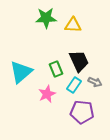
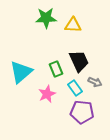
cyan rectangle: moved 1 px right, 3 px down; rotated 70 degrees counterclockwise
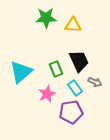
purple pentagon: moved 11 px left; rotated 15 degrees counterclockwise
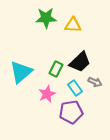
black trapezoid: moved 1 px right, 1 px down; rotated 70 degrees clockwise
green rectangle: rotated 49 degrees clockwise
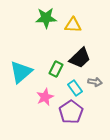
black trapezoid: moved 4 px up
gray arrow: rotated 16 degrees counterclockwise
pink star: moved 2 px left, 3 px down
purple pentagon: rotated 25 degrees counterclockwise
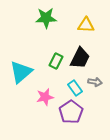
yellow triangle: moved 13 px right
black trapezoid: rotated 20 degrees counterclockwise
green rectangle: moved 8 px up
pink star: rotated 12 degrees clockwise
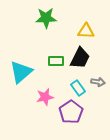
yellow triangle: moved 6 px down
green rectangle: rotated 63 degrees clockwise
gray arrow: moved 3 px right
cyan rectangle: moved 3 px right
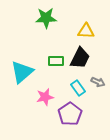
cyan triangle: moved 1 px right
gray arrow: rotated 16 degrees clockwise
purple pentagon: moved 1 px left, 2 px down
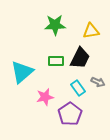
green star: moved 9 px right, 7 px down
yellow triangle: moved 5 px right; rotated 12 degrees counterclockwise
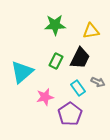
green rectangle: rotated 63 degrees counterclockwise
